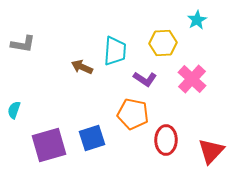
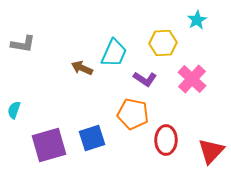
cyan trapezoid: moved 1 px left, 2 px down; rotated 20 degrees clockwise
brown arrow: moved 1 px down
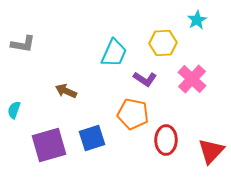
brown arrow: moved 16 px left, 23 px down
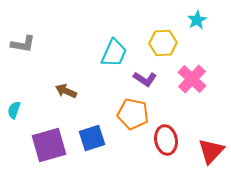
red ellipse: rotated 12 degrees counterclockwise
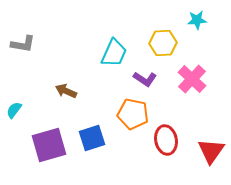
cyan star: rotated 24 degrees clockwise
cyan semicircle: rotated 18 degrees clockwise
red triangle: rotated 8 degrees counterclockwise
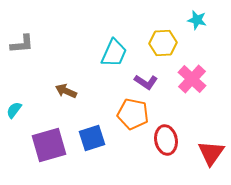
cyan star: rotated 18 degrees clockwise
gray L-shape: moved 1 px left; rotated 15 degrees counterclockwise
purple L-shape: moved 1 px right, 3 px down
red triangle: moved 2 px down
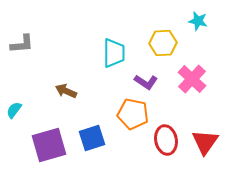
cyan star: moved 1 px right, 1 px down
cyan trapezoid: rotated 24 degrees counterclockwise
red triangle: moved 6 px left, 11 px up
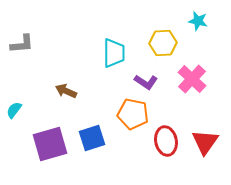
red ellipse: moved 1 px down
purple square: moved 1 px right, 1 px up
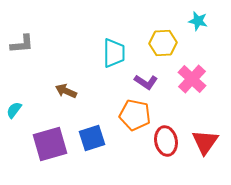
orange pentagon: moved 2 px right, 1 px down
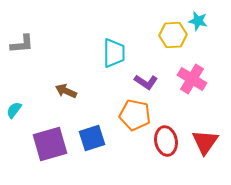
yellow hexagon: moved 10 px right, 8 px up
pink cross: rotated 12 degrees counterclockwise
